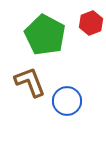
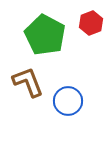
brown L-shape: moved 2 px left
blue circle: moved 1 px right
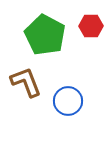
red hexagon: moved 3 px down; rotated 20 degrees clockwise
brown L-shape: moved 2 px left
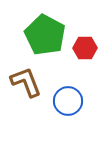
red hexagon: moved 6 px left, 22 px down
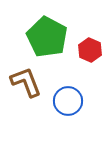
green pentagon: moved 2 px right, 2 px down
red hexagon: moved 5 px right, 2 px down; rotated 25 degrees clockwise
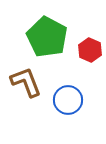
blue circle: moved 1 px up
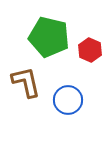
green pentagon: moved 2 px right; rotated 15 degrees counterclockwise
brown L-shape: rotated 8 degrees clockwise
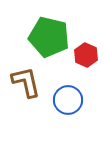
red hexagon: moved 4 px left, 5 px down
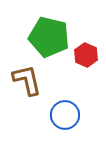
brown L-shape: moved 1 px right, 2 px up
blue circle: moved 3 px left, 15 px down
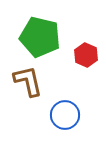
green pentagon: moved 9 px left
brown L-shape: moved 1 px right, 1 px down
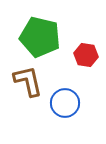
red hexagon: rotated 15 degrees counterclockwise
blue circle: moved 12 px up
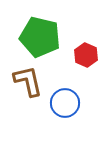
red hexagon: rotated 15 degrees clockwise
